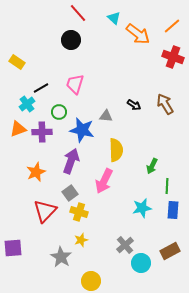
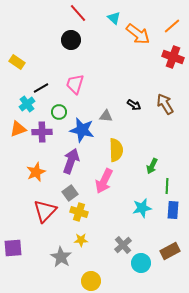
yellow star: rotated 16 degrees clockwise
gray cross: moved 2 px left
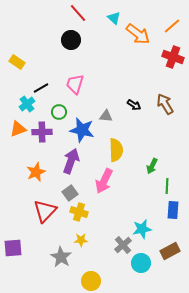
cyan star: moved 21 px down
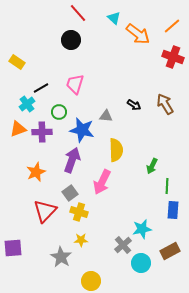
purple arrow: moved 1 px right, 1 px up
pink arrow: moved 2 px left, 1 px down
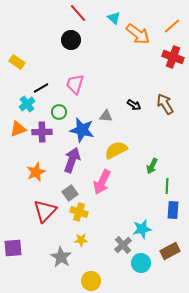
yellow semicircle: rotated 115 degrees counterclockwise
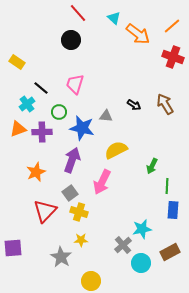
black line: rotated 70 degrees clockwise
blue star: moved 2 px up
brown rectangle: moved 1 px down
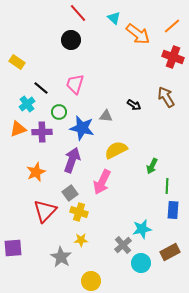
brown arrow: moved 1 px right, 7 px up
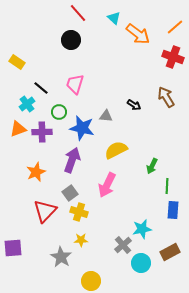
orange line: moved 3 px right, 1 px down
pink arrow: moved 5 px right, 3 px down
